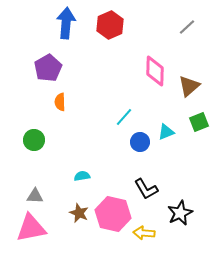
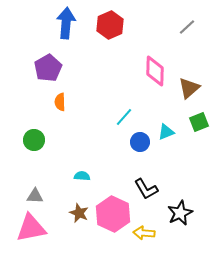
brown triangle: moved 2 px down
cyan semicircle: rotated 14 degrees clockwise
pink hexagon: rotated 12 degrees clockwise
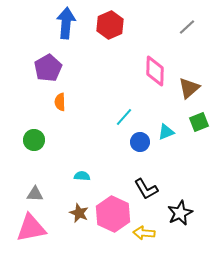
gray triangle: moved 2 px up
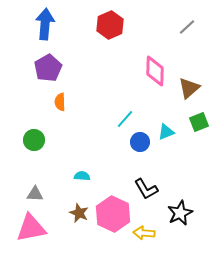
blue arrow: moved 21 px left, 1 px down
cyan line: moved 1 px right, 2 px down
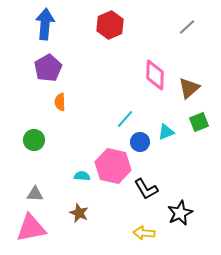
pink diamond: moved 4 px down
pink hexagon: moved 48 px up; rotated 12 degrees counterclockwise
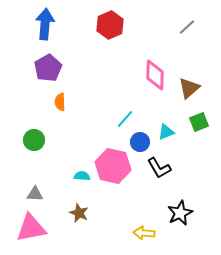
black L-shape: moved 13 px right, 21 px up
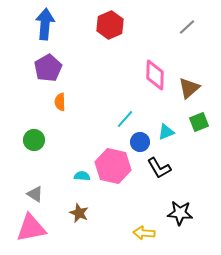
gray triangle: rotated 30 degrees clockwise
black star: rotated 30 degrees clockwise
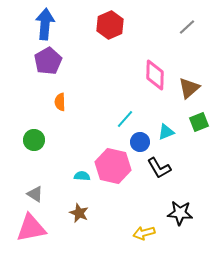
purple pentagon: moved 7 px up
yellow arrow: rotated 20 degrees counterclockwise
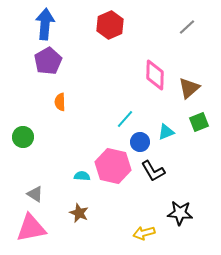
green circle: moved 11 px left, 3 px up
black L-shape: moved 6 px left, 3 px down
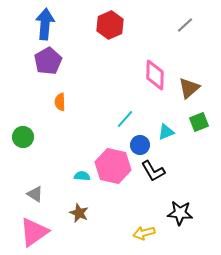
gray line: moved 2 px left, 2 px up
blue circle: moved 3 px down
pink triangle: moved 3 px right, 4 px down; rotated 24 degrees counterclockwise
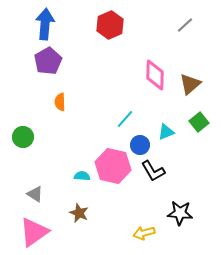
brown triangle: moved 1 px right, 4 px up
green square: rotated 18 degrees counterclockwise
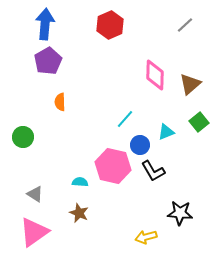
cyan semicircle: moved 2 px left, 6 px down
yellow arrow: moved 2 px right, 4 px down
